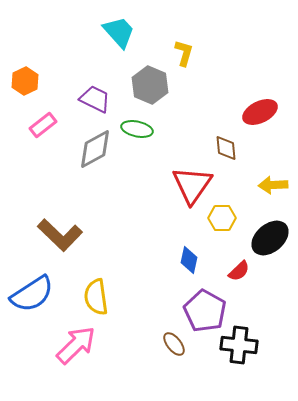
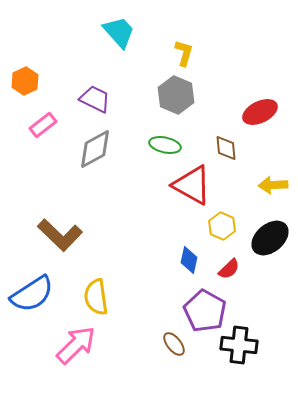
gray hexagon: moved 26 px right, 10 px down
green ellipse: moved 28 px right, 16 px down
red triangle: rotated 36 degrees counterclockwise
yellow hexagon: moved 8 px down; rotated 24 degrees clockwise
red semicircle: moved 10 px left, 2 px up
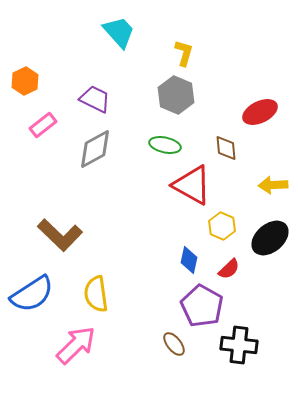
yellow semicircle: moved 3 px up
purple pentagon: moved 3 px left, 5 px up
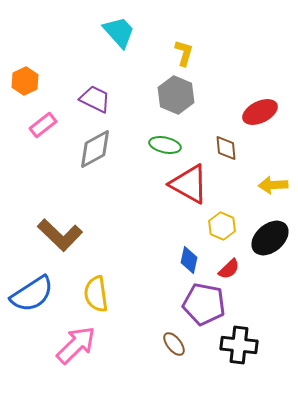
red triangle: moved 3 px left, 1 px up
purple pentagon: moved 2 px right, 2 px up; rotated 18 degrees counterclockwise
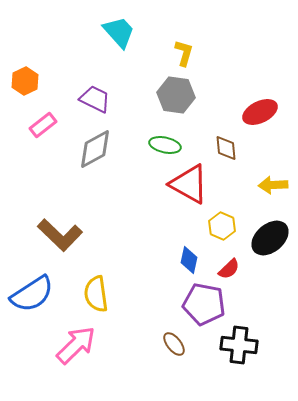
gray hexagon: rotated 15 degrees counterclockwise
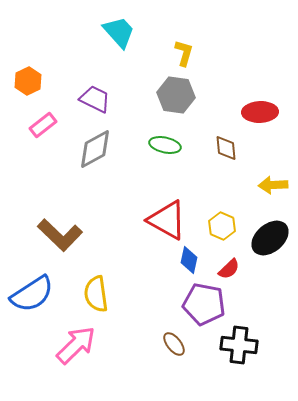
orange hexagon: moved 3 px right
red ellipse: rotated 24 degrees clockwise
red triangle: moved 22 px left, 36 px down
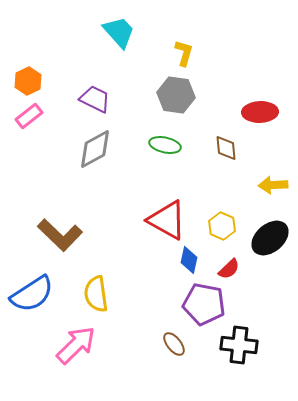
pink rectangle: moved 14 px left, 9 px up
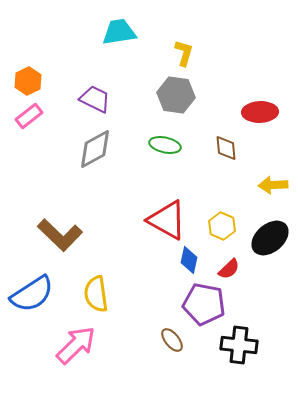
cyan trapezoid: rotated 57 degrees counterclockwise
brown ellipse: moved 2 px left, 4 px up
